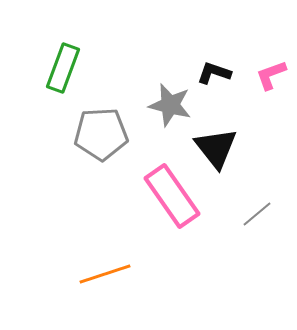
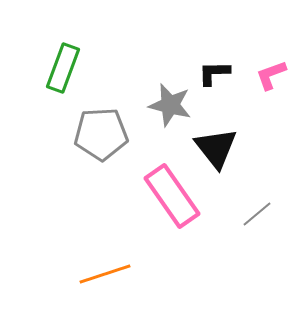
black L-shape: rotated 20 degrees counterclockwise
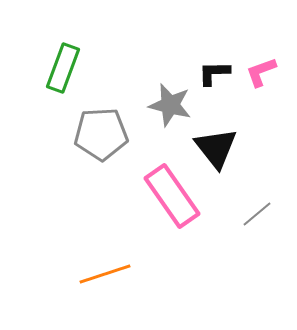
pink L-shape: moved 10 px left, 3 px up
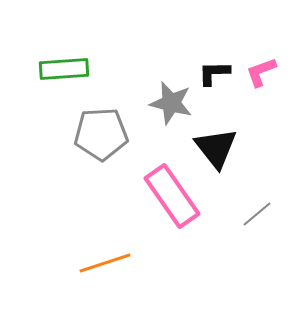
green rectangle: moved 1 px right, 1 px down; rotated 66 degrees clockwise
gray star: moved 1 px right, 2 px up
orange line: moved 11 px up
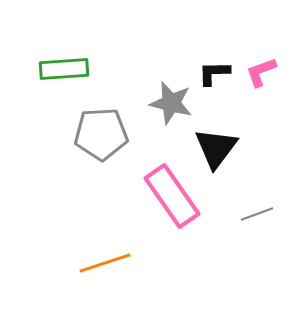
black triangle: rotated 15 degrees clockwise
gray line: rotated 20 degrees clockwise
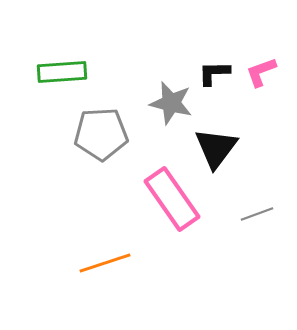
green rectangle: moved 2 px left, 3 px down
pink rectangle: moved 3 px down
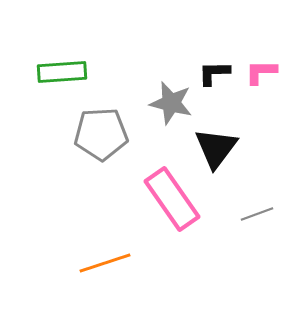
pink L-shape: rotated 20 degrees clockwise
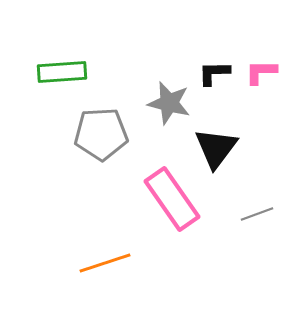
gray star: moved 2 px left
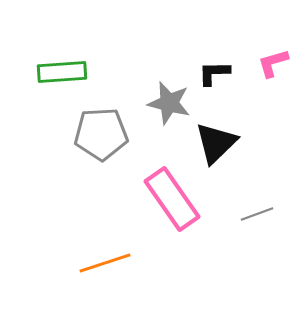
pink L-shape: moved 12 px right, 9 px up; rotated 16 degrees counterclockwise
black triangle: moved 5 px up; rotated 9 degrees clockwise
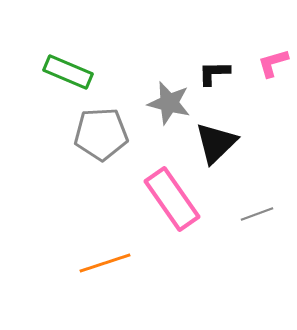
green rectangle: moved 6 px right; rotated 27 degrees clockwise
